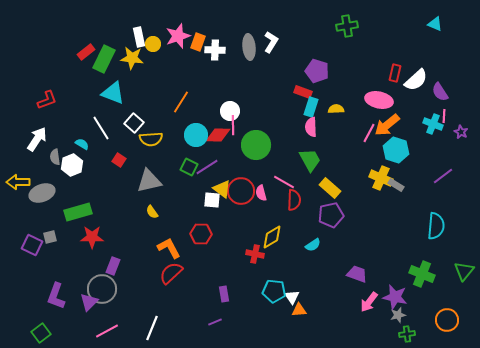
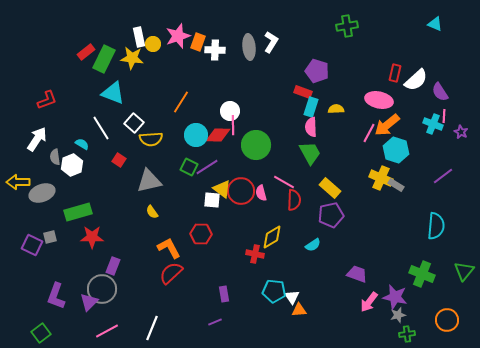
green trapezoid at (310, 160): moved 7 px up
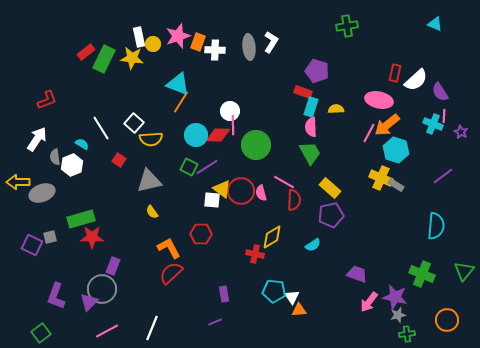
cyan triangle at (113, 93): moved 65 px right, 9 px up
green rectangle at (78, 212): moved 3 px right, 7 px down
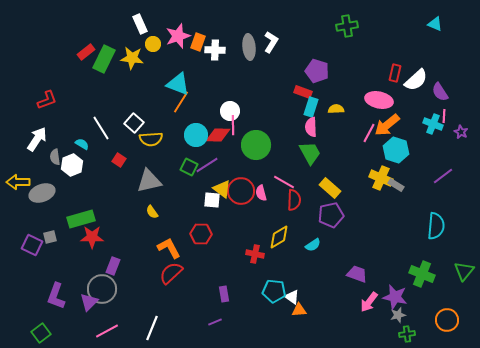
white rectangle at (139, 37): moved 1 px right, 13 px up; rotated 12 degrees counterclockwise
purple line at (207, 167): moved 2 px up
yellow diamond at (272, 237): moved 7 px right
white triangle at (292, 297): rotated 21 degrees counterclockwise
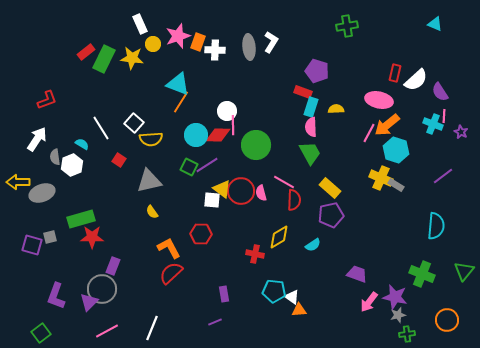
white circle at (230, 111): moved 3 px left
purple square at (32, 245): rotated 10 degrees counterclockwise
